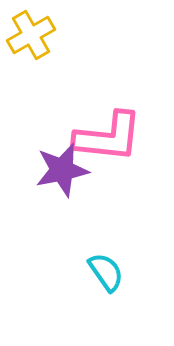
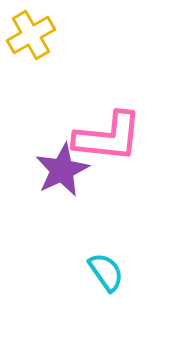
purple star: rotated 14 degrees counterclockwise
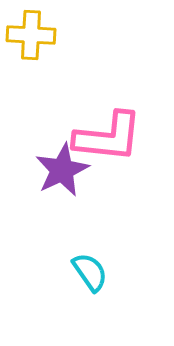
yellow cross: rotated 33 degrees clockwise
cyan semicircle: moved 16 px left
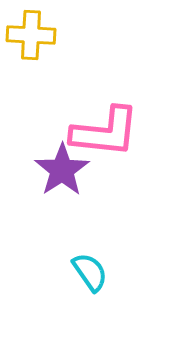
pink L-shape: moved 3 px left, 5 px up
purple star: rotated 8 degrees counterclockwise
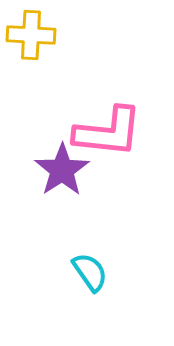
pink L-shape: moved 3 px right
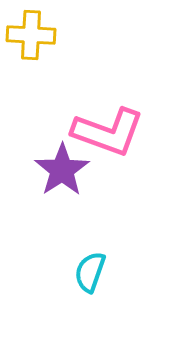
pink L-shape: rotated 14 degrees clockwise
cyan semicircle: rotated 126 degrees counterclockwise
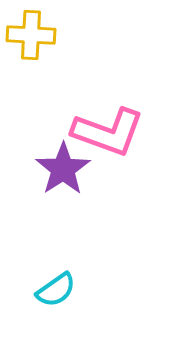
purple star: moved 1 px right, 1 px up
cyan semicircle: moved 34 px left, 18 px down; rotated 144 degrees counterclockwise
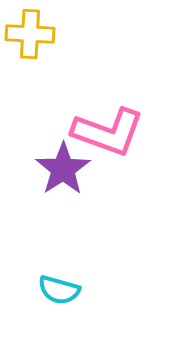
yellow cross: moved 1 px left, 1 px up
cyan semicircle: moved 3 px right; rotated 51 degrees clockwise
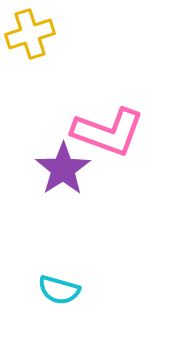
yellow cross: rotated 21 degrees counterclockwise
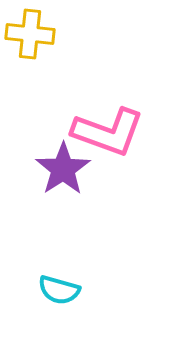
yellow cross: rotated 24 degrees clockwise
